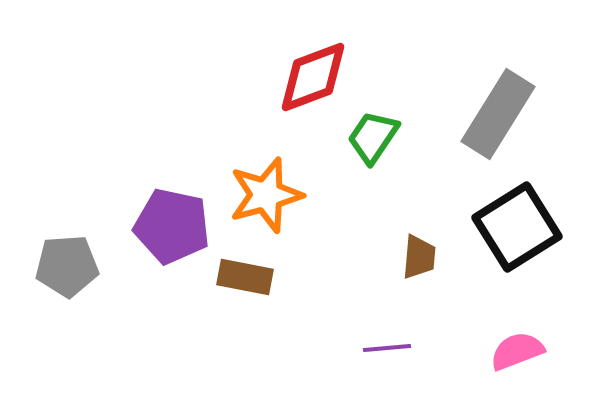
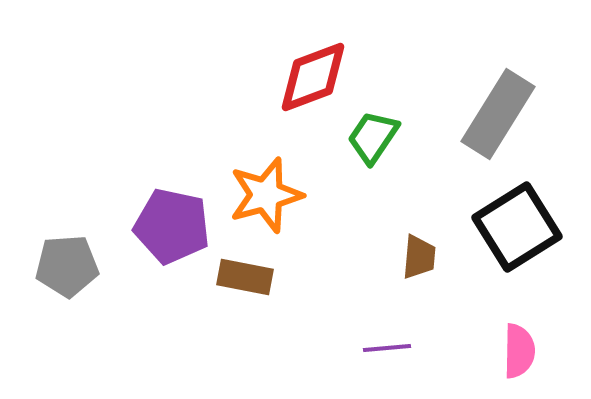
pink semicircle: moved 2 px right; rotated 112 degrees clockwise
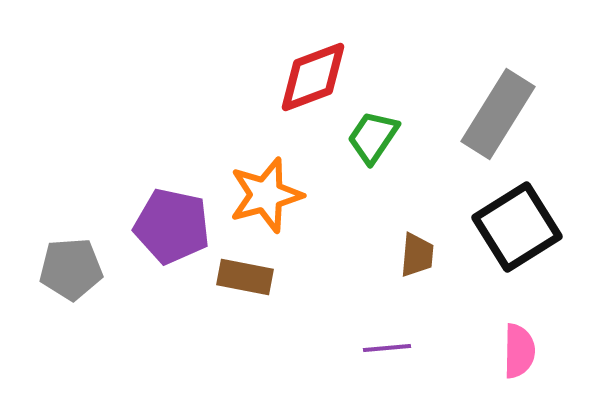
brown trapezoid: moved 2 px left, 2 px up
gray pentagon: moved 4 px right, 3 px down
